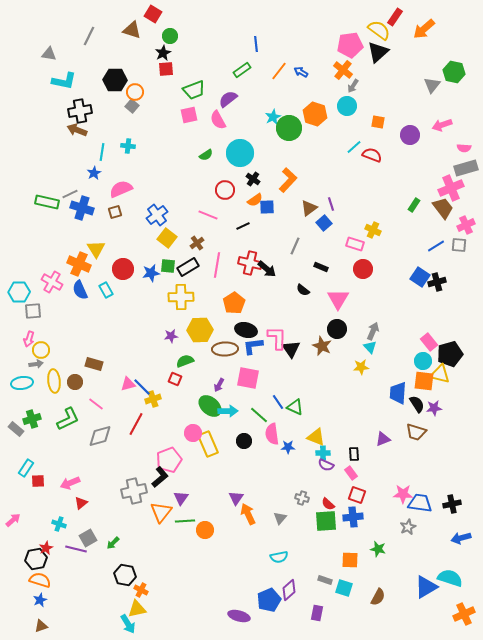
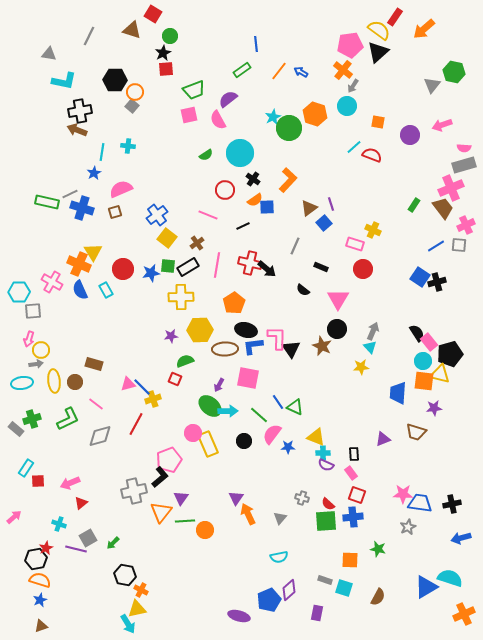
gray rectangle at (466, 168): moved 2 px left, 3 px up
yellow triangle at (96, 249): moved 3 px left, 3 px down
black semicircle at (417, 404): moved 71 px up
pink semicircle at (272, 434): rotated 45 degrees clockwise
pink arrow at (13, 520): moved 1 px right, 3 px up
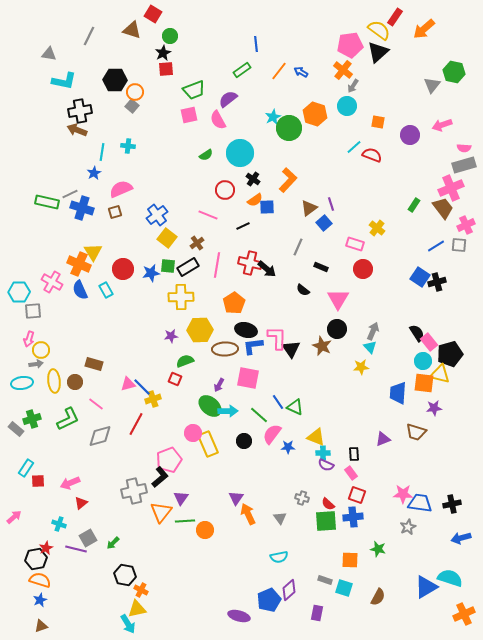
yellow cross at (373, 230): moved 4 px right, 2 px up; rotated 14 degrees clockwise
gray line at (295, 246): moved 3 px right, 1 px down
orange square at (424, 381): moved 2 px down
gray triangle at (280, 518): rotated 16 degrees counterclockwise
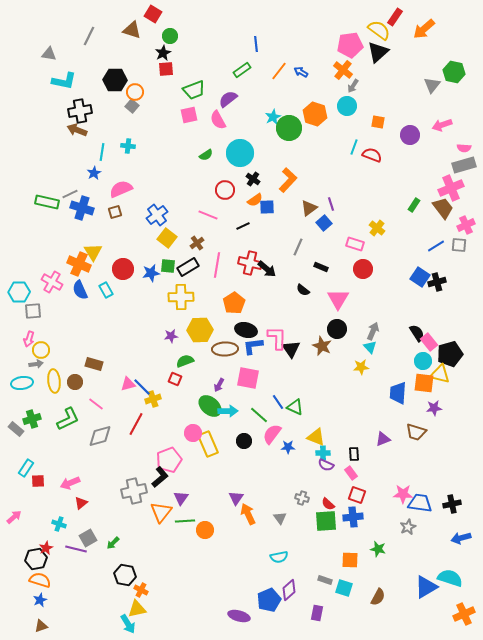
cyan line at (354, 147): rotated 28 degrees counterclockwise
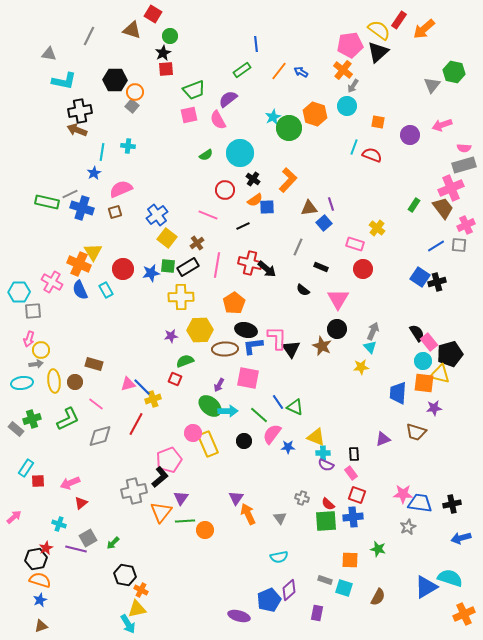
red rectangle at (395, 17): moved 4 px right, 3 px down
brown triangle at (309, 208): rotated 30 degrees clockwise
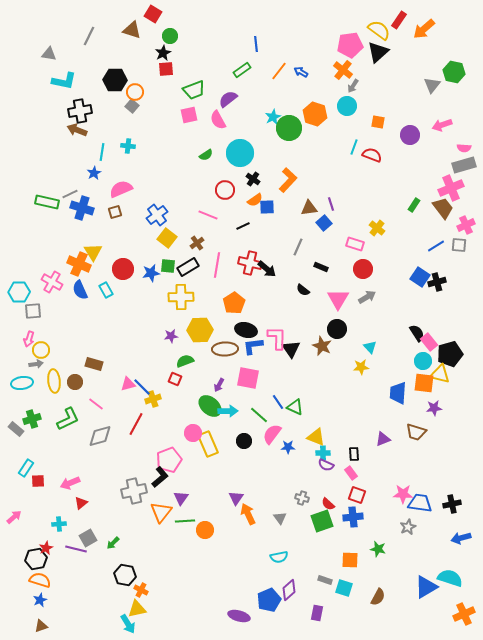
gray arrow at (373, 331): moved 6 px left, 34 px up; rotated 36 degrees clockwise
green square at (326, 521): moved 4 px left; rotated 15 degrees counterclockwise
cyan cross at (59, 524): rotated 24 degrees counterclockwise
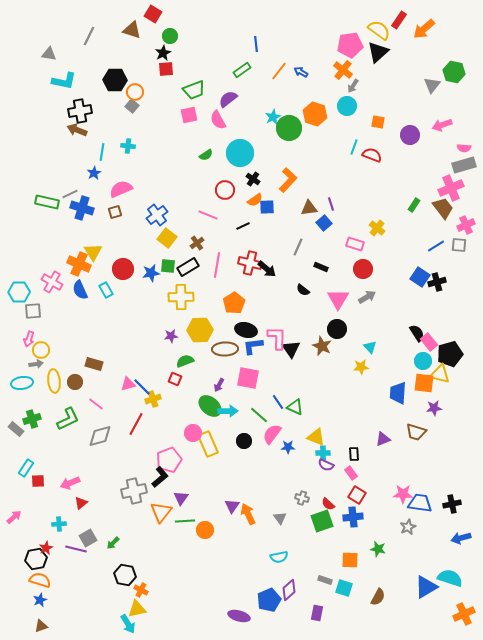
red square at (357, 495): rotated 12 degrees clockwise
purple triangle at (236, 498): moved 4 px left, 8 px down
